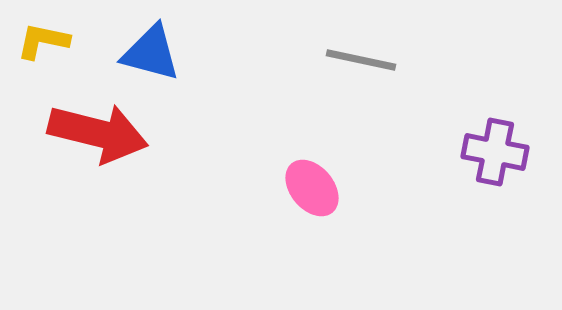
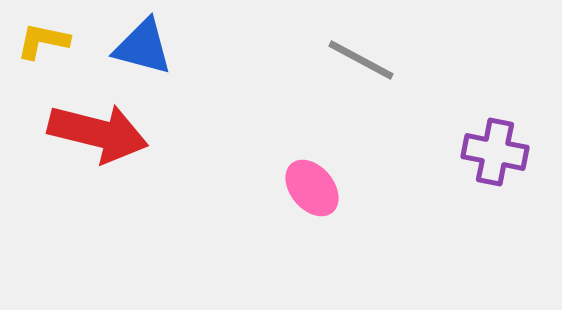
blue triangle: moved 8 px left, 6 px up
gray line: rotated 16 degrees clockwise
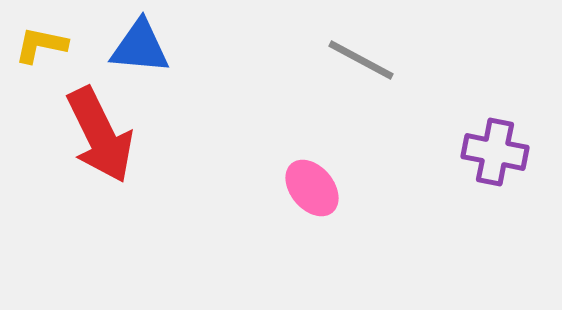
yellow L-shape: moved 2 px left, 4 px down
blue triangle: moved 3 px left; rotated 10 degrees counterclockwise
red arrow: moved 2 px right, 2 px down; rotated 50 degrees clockwise
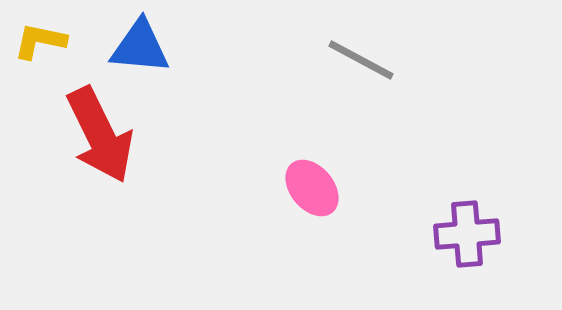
yellow L-shape: moved 1 px left, 4 px up
purple cross: moved 28 px left, 82 px down; rotated 16 degrees counterclockwise
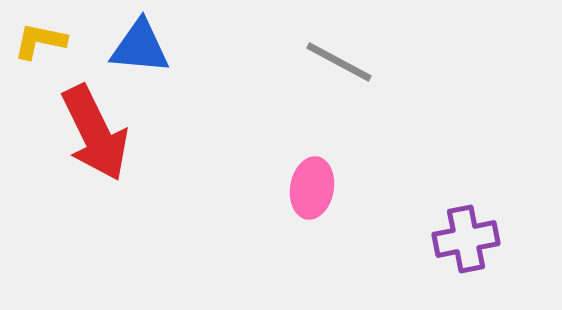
gray line: moved 22 px left, 2 px down
red arrow: moved 5 px left, 2 px up
pink ellipse: rotated 50 degrees clockwise
purple cross: moved 1 px left, 5 px down; rotated 6 degrees counterclockwise
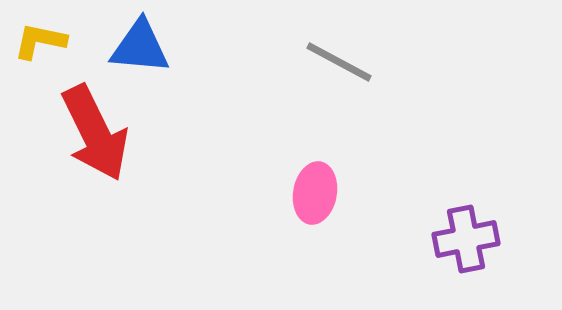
pink ellipse: moved 3 px right, 5 px down
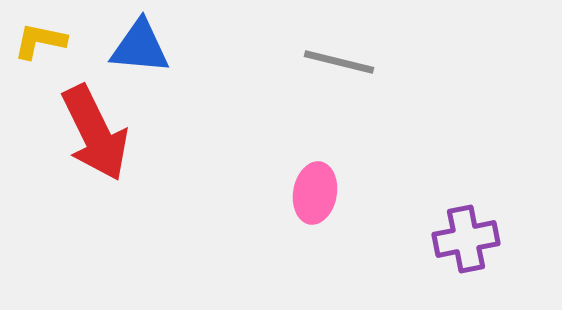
gray line: rotated 14 degrees counterclockwise
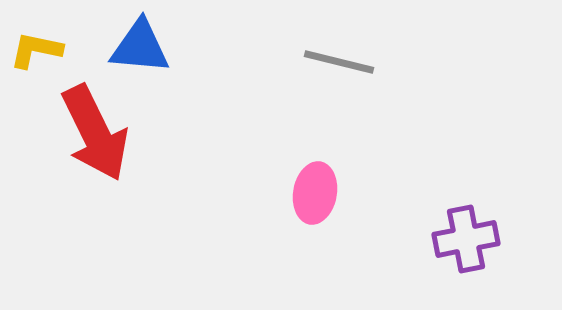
yellow L-shape: moved 4 px left, 9 px down
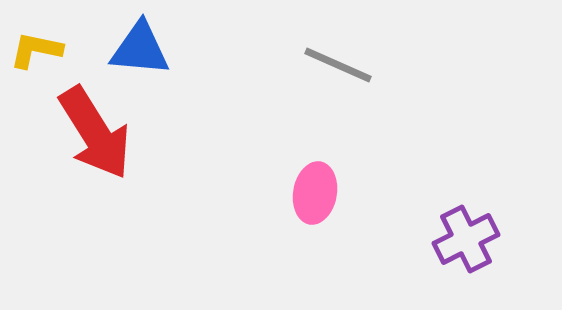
blue triangle: moved 2 px down
gray line: moved 1 px left, 3 px down; rotated 10 degrees clockwise
red arrow: rotated 6 degrees counterclockwise
purple cross: rotated 16 degrees counterclockwise
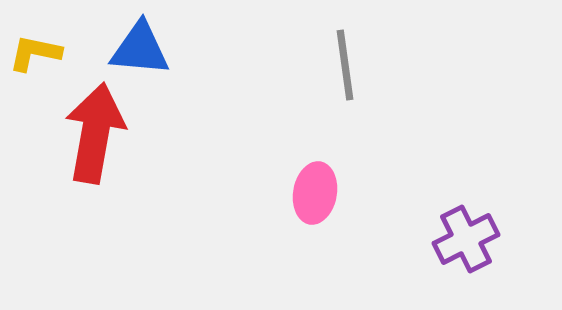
yellow L-shape: moved 1 px left, 3 px down
gray line: moved 7 px right; rotated 58 degrees clockwise
red arrow: rotated 138 degrees counterclockwise
